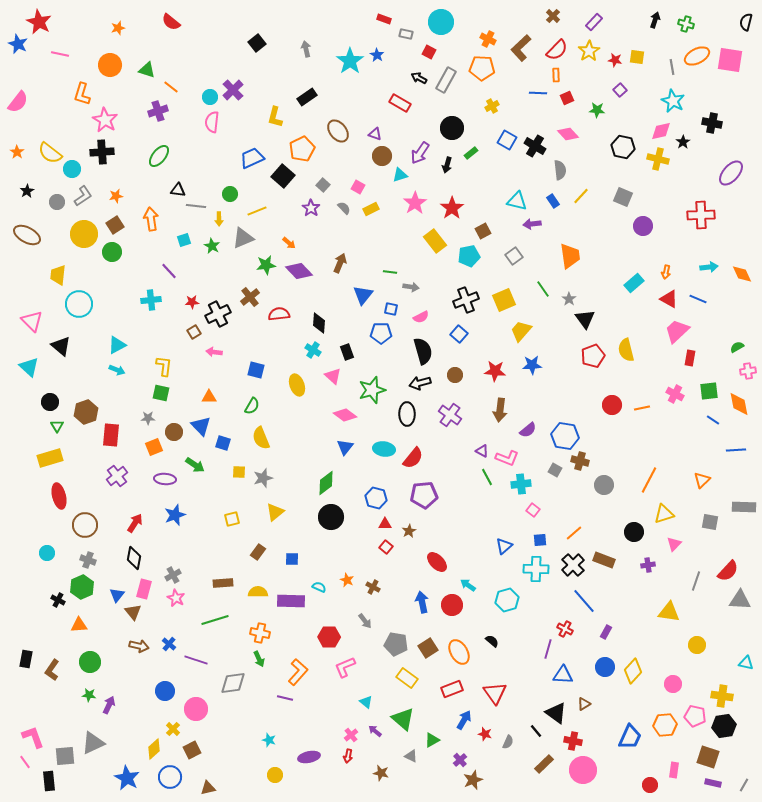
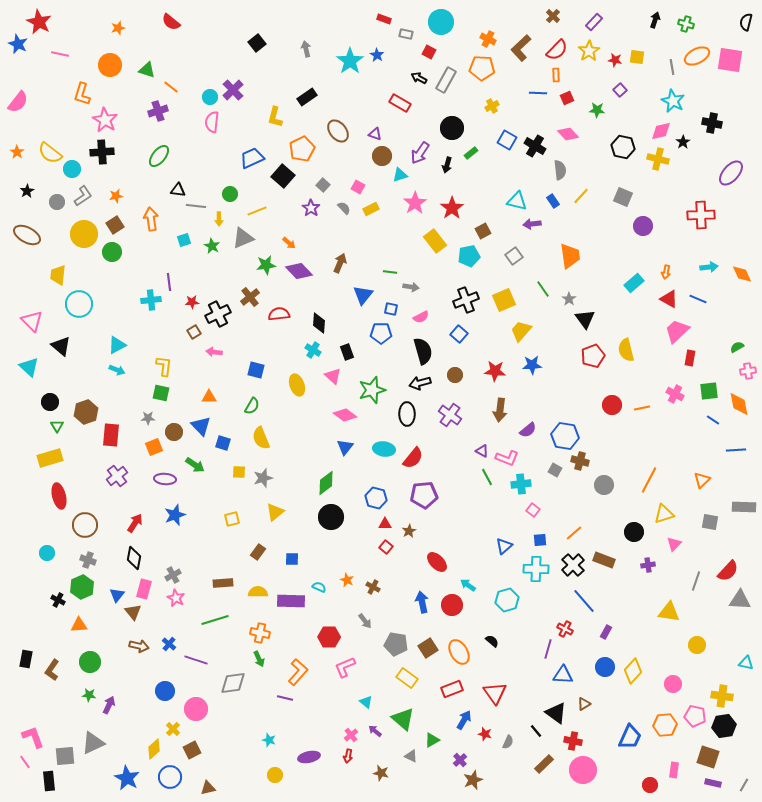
purple line at (169, 271): moved 11 px down; rotated 36 degrees clockwise
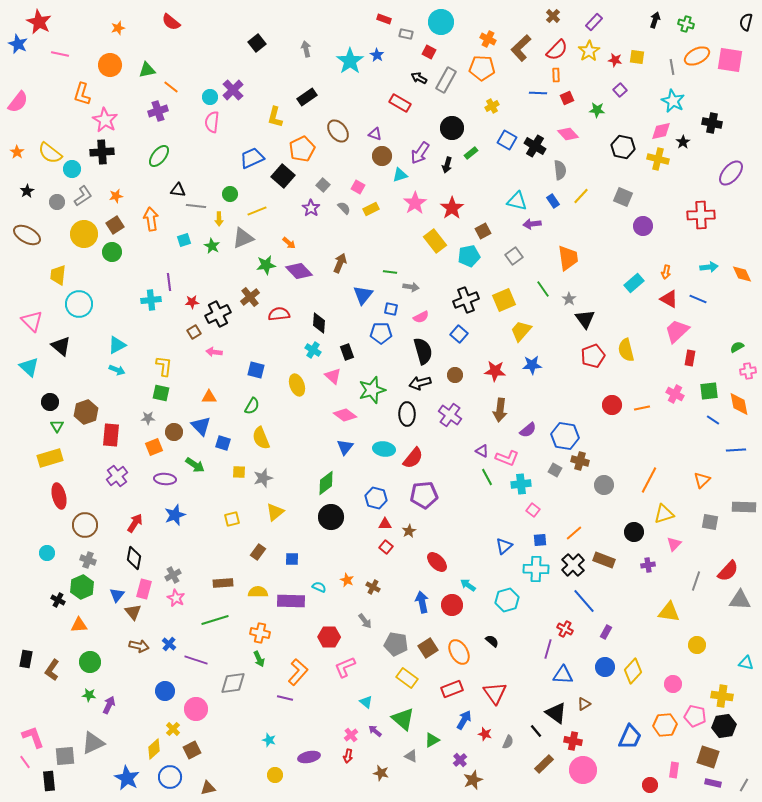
green triangle at (147, 70): rotated 30 degrees counterclockwise
orange trapezoid at (570, 256): moved 2 px left, 2 px down
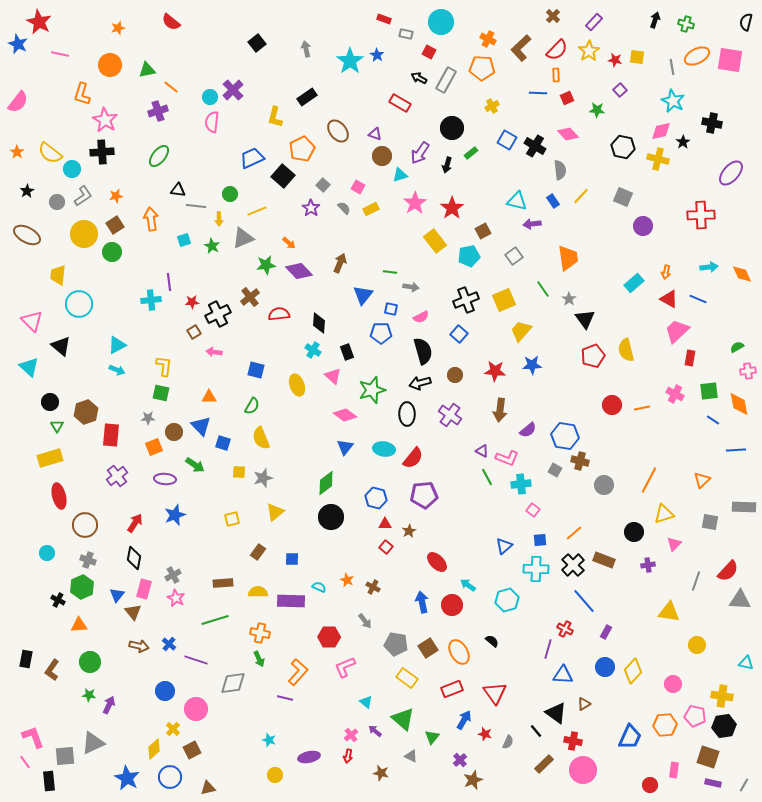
green triangle at (432, 740): moved 3 px up; rotated 21 degrees counterclockwise
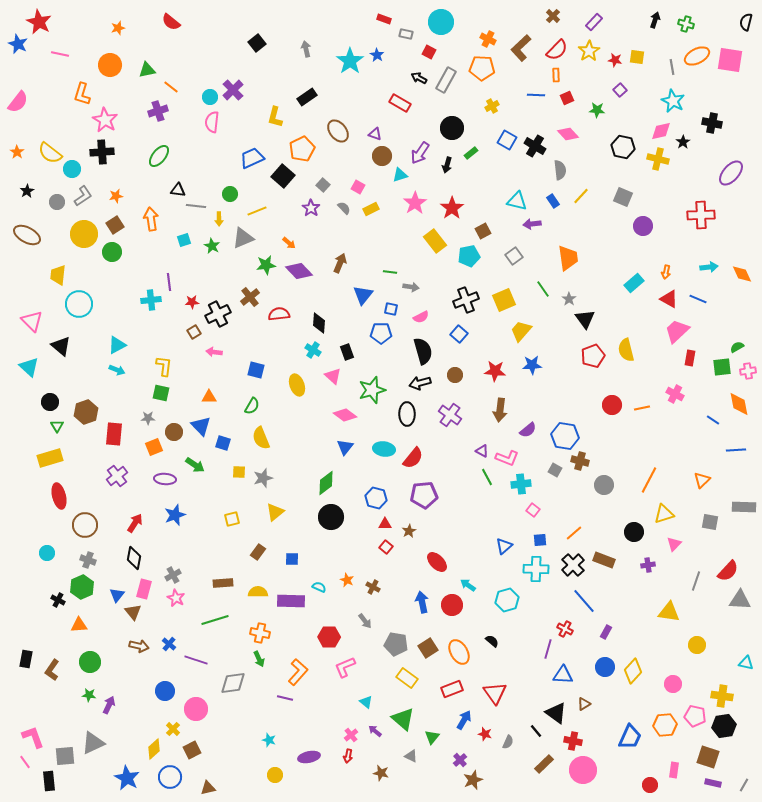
blue line at (538, 93): moved 2 px left, 2 px down
green square at (709, 391): moved 13 px right, 24 px up
red rectangle at (111, 435): moved 3 px right, 1 px up
